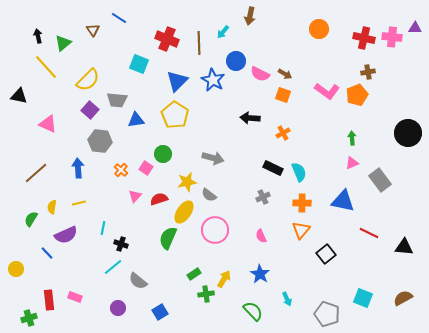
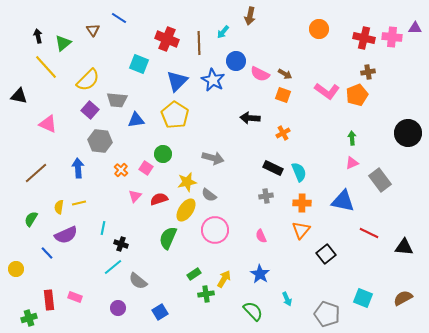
gray cross at (263, 197): moved 3 px right, 1 px up; rotated 16 degrees clockwise
yellow semicircle at (52, 207): moved 7 px right
yellow ellipse at (184, 212): moved 2 px right, 2 px up
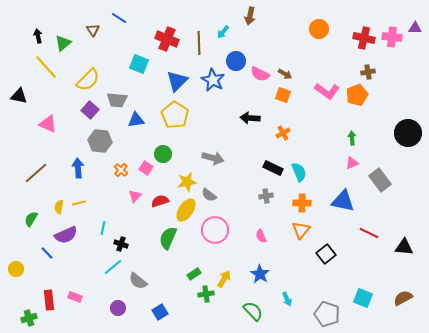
red semicircle at (159, 199): moved 1 px right, 2 px down
